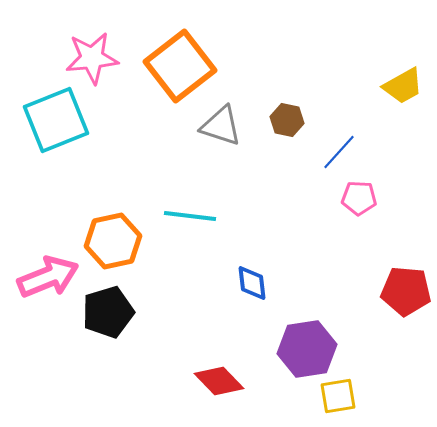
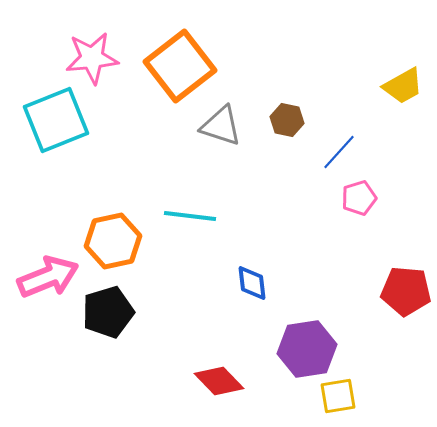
pink pentagon: rotated 20 degrees counterclockwise
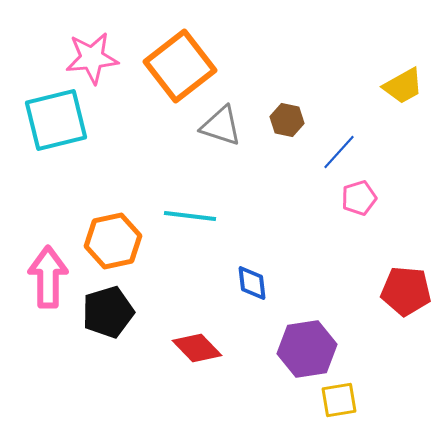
cyan square: rotated 8 degrees clockwise
pink arrow: rotated 68 degrees counterclockwise
red diamond: moved 22 px left, 33 px up
yellow square: moved 1 px right, 4 px down
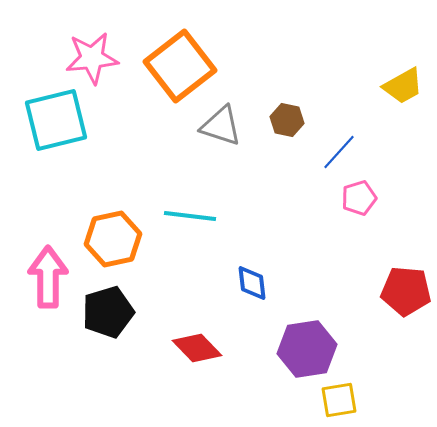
orange hexagon: moved 2 px up
